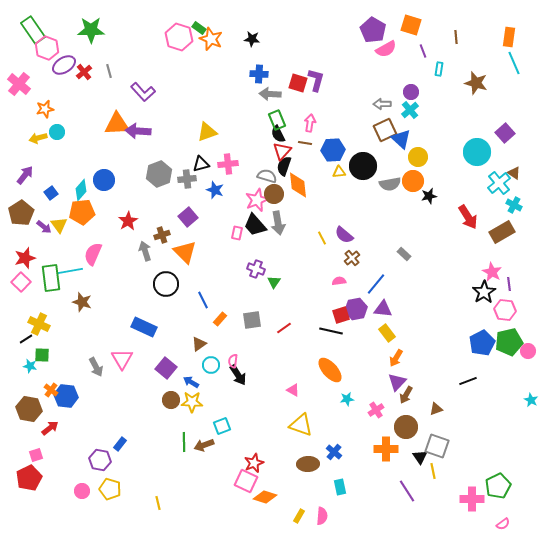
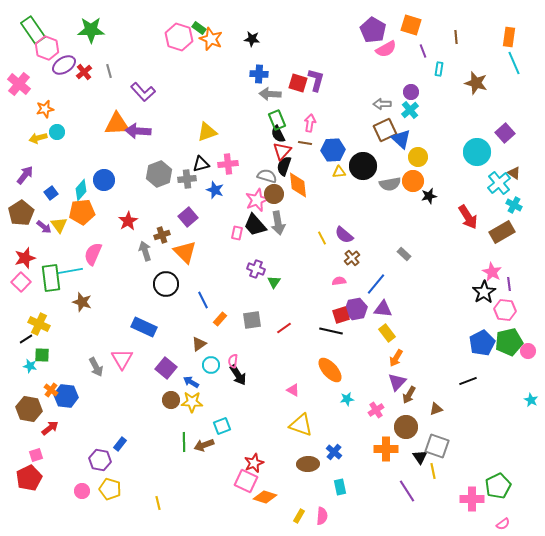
brown arrow at (406, 395): moved 3 px right
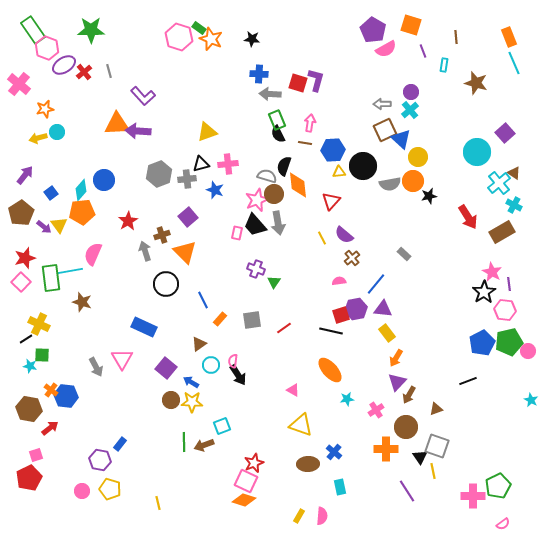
orange rectangle at (509, 37): rotated 30 degrees counterclockwise
cyan rectangle at (439, 69): moved 5 px right, 4 px up
purple L-shape at (143, 92): moved 4 px down
red triangle at (282, 151): moved 49 px right, 50 px down
orange diamond at (265, 497): moved 21 px left, 3 px down
pink cross at (472, 499): moved 1 px right, 3 px up
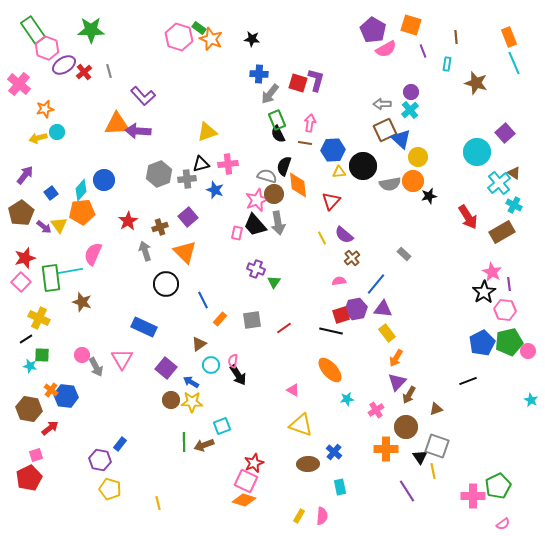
cyan rectangle at (444, 65): moved 3 px right, 1 px up
gray arrow at (270, 94): rotated 55 degrees counterclockwise
brown cross at (162, 235): moved 2 px left, 8 px up
yellow cross at (39, 324): moved 6 px up
pink circle at (82, 491): moved 136 px up
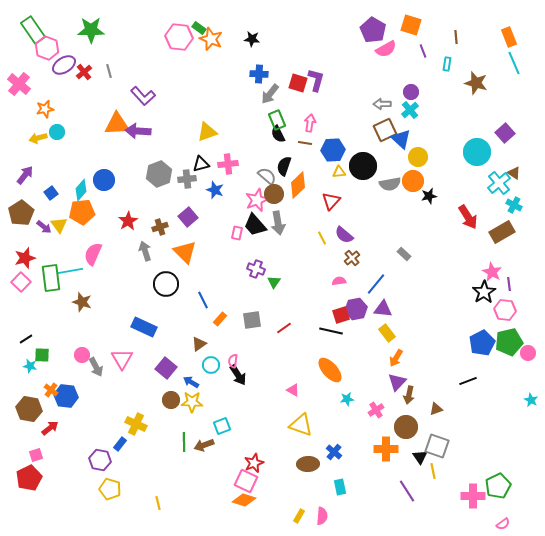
pink hexagon at (179, 37): rotated 12 degrees counterclockwise
gray semicircle at (267, 176): rotated 24 degrees clockwise
orange diamond at (298, 185): rotated 52 degrees clockwise
yellow cross at (39, 318): moved 97 px right, 106 px down
pink circle at (528, 351): moved 2 px down
brown arrow at (409, 395): rotated 18 degrees counterclockwise
